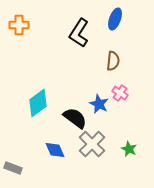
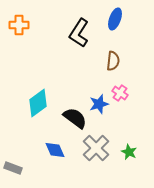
blue star: rotated 30 degrees clockwise
gray cross: moved 4 px right, 4 px down
green star: moved 3 px down
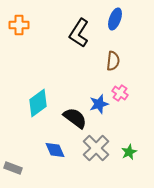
green star: rotated 21 degrees clockwise
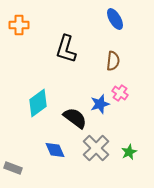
blue ellipse: rotated 50 degrees counterclockwise
black L-shape: moved 13 px left, 16 px down; rotated 16 degrees counterclockwise
blue star: moved 1 px right
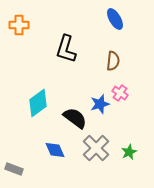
gray rectangle: moved 1 px right, 1 px down
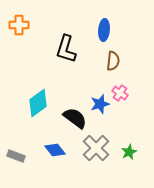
blue ellipse: moved 11 px left, 11 px down; rotated 35 degrees clockwise
blue diamond: rotated 15 degrees counterclockwise
gray rectangle: moved 2 px right, 13 px up
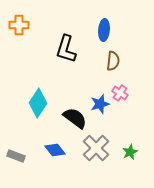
cyan diamond: rotated 20 degrees counterclockwise
green star: moved 1 px right
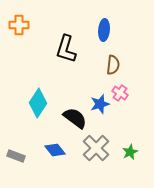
brown semicircle: moved 4 px down
